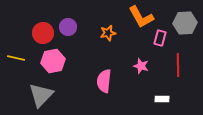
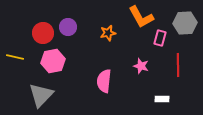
yellow line: moved 1 px left, 1 px up
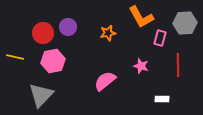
pink semicircle: moved 1 px right; rotated 45 degrees clockwise
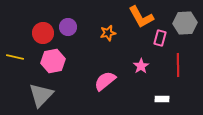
pink star: rotated 21 degrees clockwise
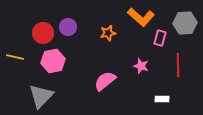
orange L-shape: rotated 20 degrees counterclockwise
pink star: rotated 21 degrees counterclockwise
gray triangle: moved 1 px down
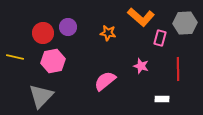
orange star: rotated 21 degrees clockwise
red line: moved 4 px down
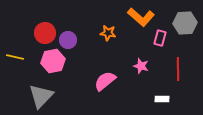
purple circle: moved 13 px down
red circle: moved 2 px right
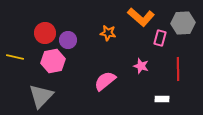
gray hexagon: moved 2 px left
